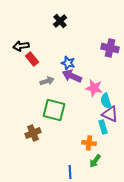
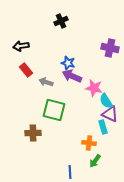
black cross: moved 1 px right; rotated 16 degrees clockwise
red rectangle: moved 6 px left, 11 px down
gray arrow: moved 1 px left, 1 px down; rotated 144 degrees counterclockwise
cyan semicircle: rotated 14 degrees counterclockwise
brown cross: rotated 21 degrees clockwise
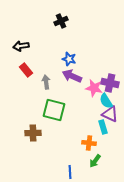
purple cross: moved 35 px down
blue star: moved 1 px right, 4 px up
gray arrow: rotated 64 degrees clockwise
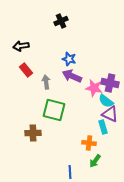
cyan semicircle: rotated 21 degrees counterclockwise
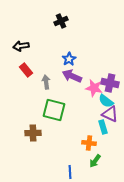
blue star: rotated 24 degrees clockwise
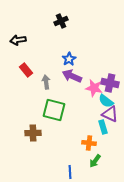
black arrow: moved 3 px left, 6 px up
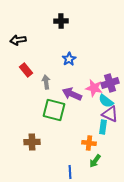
black cross: rotated 24 degrees clockwise
purple arrow: moved 18 px down
purple cross: rotated 30 degrees counterclockwise
cyan rectangle: rotated 24 degrees clockwise
brown cross: moved 1 px left, 9 px down
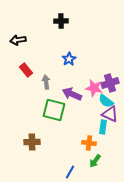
blue line: rotated 32 degrees clockwise
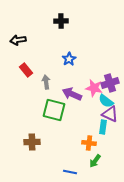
blue line: rotated 72 degrees clockwise
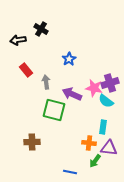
black cross: moved 20 px left, 8 px down; rotated 32 degrees clockwise
purple triangle: moved 1 px left, 34 px down; rotated 18 degrees counterclockwise
